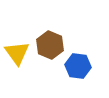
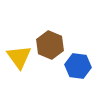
yellow triangle: moved 2 px right, 4 px down
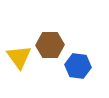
brown hexagon: rotated 24 degrees counterclockwise
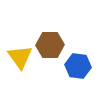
yellow triangle: moved 1 px right
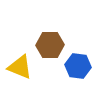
yellow triangle: moved 10 px down; rotated 32 degrees counterclockwise
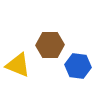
yellow triangle: moved 2 px left, 2 px up
